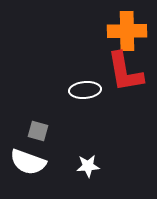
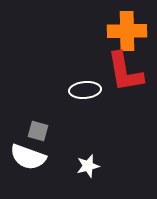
white semicircle: moved 5 px up
white star: rotated 10 degrees counterclockwise
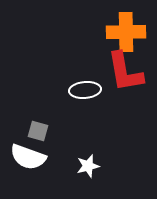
orange cross: moved 1 px left, 1 px down
